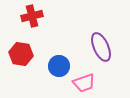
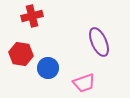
purple ellipse: moved 2 px left, 5 px up
blue circle: moved 11 px left, 2 px down
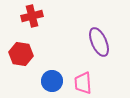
blue circle: moved 4 px right, 13 px down
pink trapezoid: moved 1 px left; rotated 105 degrees clockwise
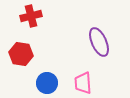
red cross: moved 1 px left
blue circle: moved 5 px left, 2 px down
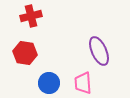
purple ellipse: moved 9 px down
red hexagon: moved 4 px right, 1 px up
blue circle: moved 2 px right
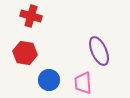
red cross: rotated 30 degrees clockwise
blue circle: moved 3 px up
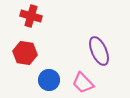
pink trapezoid: rotated 40 degrees counterclockwise
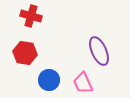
pink trapezoid: rotated 20 degrees clockwise
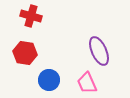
pink trapezoid: moved 4 px right
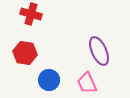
red cross: moved 2 px up
